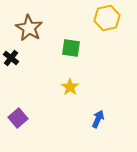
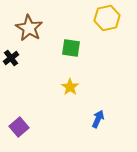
black cross: rotated 14 degrees clockwise
purple square: moved 1 px right, 9 px down
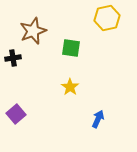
brown star: moved 4 px right, 3 px down; rotated 20 degrees clockwise
black cross: moved 2 px right; rotated 28 degrees clockwise
purple square: moved 3 px left, 13 px up
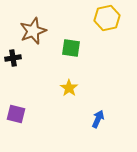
yellow star: moved 1 px left, 1 px down
purple square: rotated 36 degrees counterclockwise
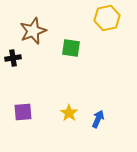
yellow star: moved 25 px down
purple square: moved 7 px right, 2 px up; rotated 18 degrees counterclockwise
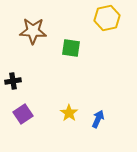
brown star: rotated 24 degrees clockwise
black cross: moved 23 px down
purple square: moved 2 px down; rotated 30 degrees counterclockwise
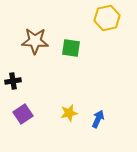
brown star: moved 2 px right, 10 px down
yellow star: rotated 24 degrees clockwise
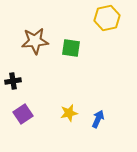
brown star: rotated 8 degrees counterclockwise
